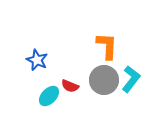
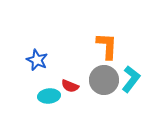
cyan ellipse: rotated 40 degrees clockwise
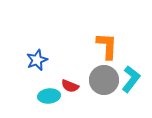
blue star: rotated 25 degrees clockwise
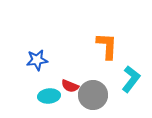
blue star: rotated 15 degrees clockwise
gray circle: moved 11 px left, 15 px down
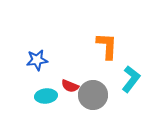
cyan ellipse: moved 3 px left
